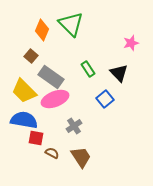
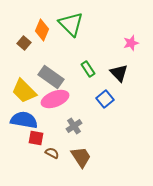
brown square: moved 7 px left, 13 px up
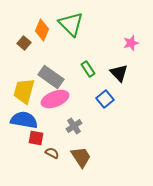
yellow trapezoid: rotated 60 degrees clockwise
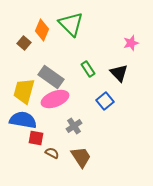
blue square: moved 2 px down
blue semicircle: moved 1 px left
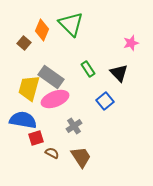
yellow trapezoid: moved 5 px right, 3 px up
red square: rotated 28 degrees counterclockwise
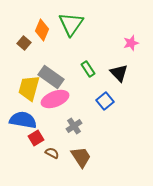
green triangle: rotated 20 degrees clockwise
red square: rotated 14 degrees counterclockwise
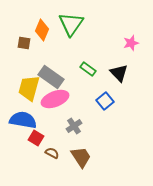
brown square: rotated 32 degrees counterclockwise
green rectangle: rotated 21 degrees counterclockwise
red square: rotated 28 degrees counterclockwise
